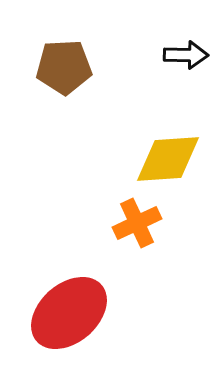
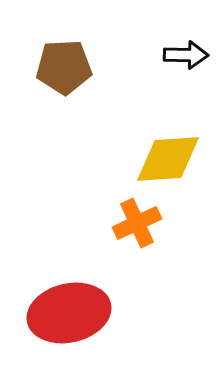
red ellipse: rotated 28 degrees clockwise
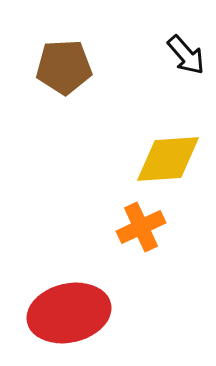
black arrow: rotated 48 degrees clockwise
orange cross: moved 4 px right, 4 px down
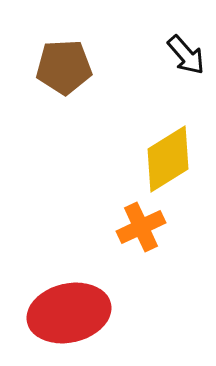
yellow diamond: rotated 28 degrees counterclockwise
